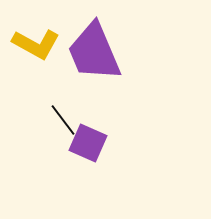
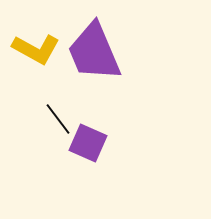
yellow L-shape: moved 5 px down
black line: moved 5 px left, 1 px up
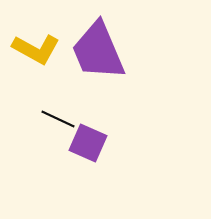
purple trapezoid: moved 4 px right, 1 px up
black line: rotated 28 degrees counterclockwise
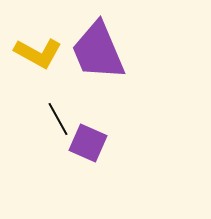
yellow L-shape: moved 2 px right, 4 px down
black line: rotated 36 degrees clockwise
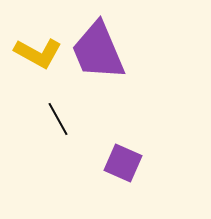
purple square: moved 35 px right, 20 px down
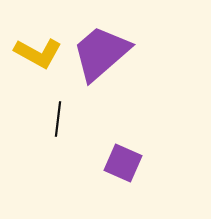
purple trapezoid: moved 3 px right, 2 px down; rotated 72 degrees clockwise
black line: rotated 36 degrees clockwise
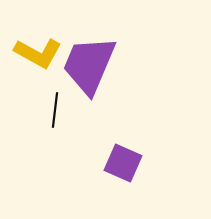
purple trapezoid: moved 12 px left, 12 px down; rotated 26 degrees counterclockwise
black line: moved 3 px left, 9 px up
